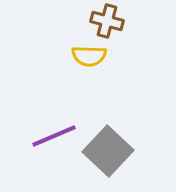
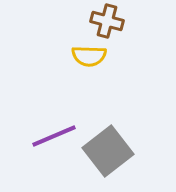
gray square: rotated 9 degrees clockwise
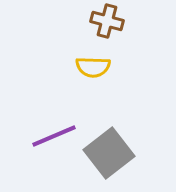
yellow semicircle: moved 4 px right, 11 px down
gray square: moved 1 px right, 2 px down
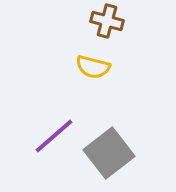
yellow semicircle: rotated 12 degrees clockwise
purple line: rotated 18 degrees counterclockwise
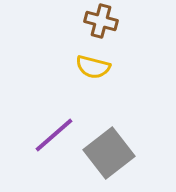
brown cross: moved 6 px left
purple line: moved 1 px up
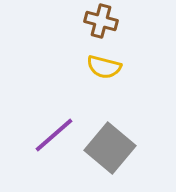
yellow semicircle: moved 11 px right
gray square: moved 1 px right, 5 px up; rotated 12 degrees counterclockwise
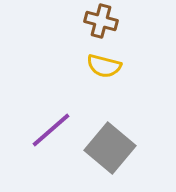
yellow semicircle: moved 1 px up
purple line: moved 3 px left, 5 px up
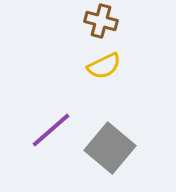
yellow semicircle: rotated 40 degrees counterclockwise
